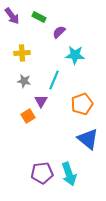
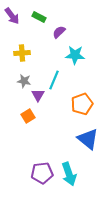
purple triangle: moved 3 px left, 6 px up
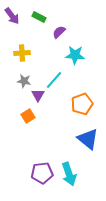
cyan line: rotated 18 degrees clockwise
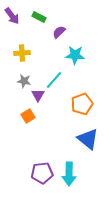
cyan arrow: rotated 20 degrees clockwise
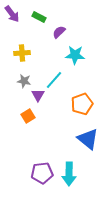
purple arrow: moved 2 px up
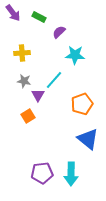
purple arrow: moved 1 px right, 1 px up
cyan arrow: moved 2 px right
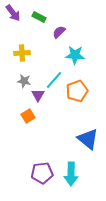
orange pentagon: moved 5 px left, 13 px up
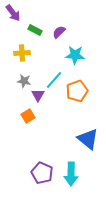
green rectangle: moved 4 px left, 13 px down
purple pentagon: rotated 30 degrees clockwise
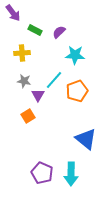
blue triangle: moved 2 px left
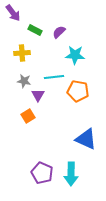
cyan line: moved 3 px up; rotated 42 degrees clockwise
orange pentagon: moved 1 px right; rotated 30 degrees clockwise
blue triangle: rotated 15 degrees counterclockwise
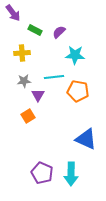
gray star: rotated 16 degrees counterclockwise
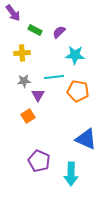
purple pentagon: moved 3 px left, 12 px up
